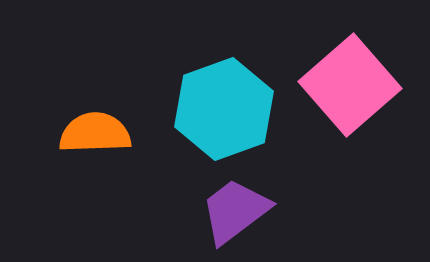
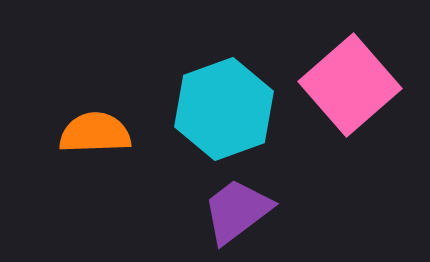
purple trapezoid: moved 2 px right
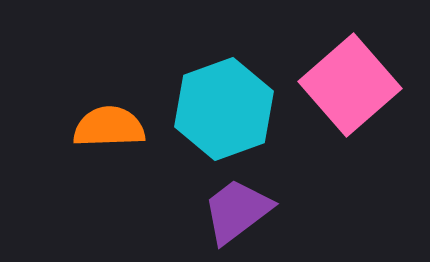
orange semicircle: moved 14 px right, 6 px up
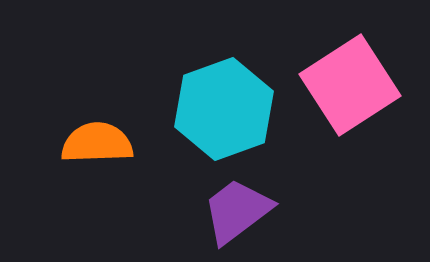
pink square: rotated 8 degrees clockwise
orange semicircle: moved 12 px left, 16 px down
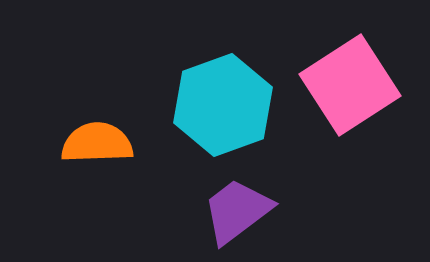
cyan hexagon: moved 1 px left, 4 px up
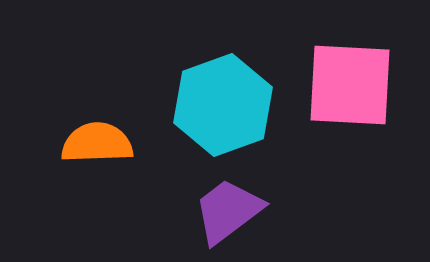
pink square: rotated 36 degrees clockwise
purple trapezoid: moved 9 px left
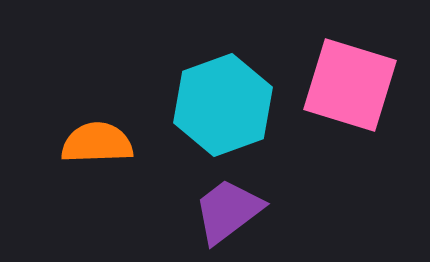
pink square: rotated 14 degrees clockwise
